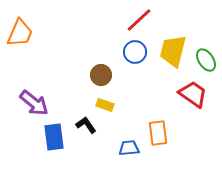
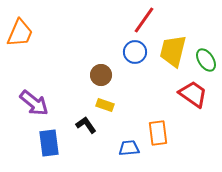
red line: moved 5 px right; rotated 12 degrees counterclockwise
blue rectangle: moved 5 px left, 6 px down
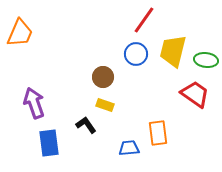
blue circle: moved 1 px right, 2 px down
green ellipse: rotated 50 degrees counterclockwise
brown circle: moved 2 px right, 2 px down
red trapezoid: moved 2 px right
purple arrow: rotated 148 degrees counterclockwise
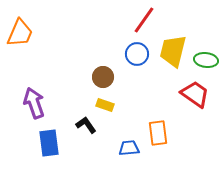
blue circle: moved 1 px right
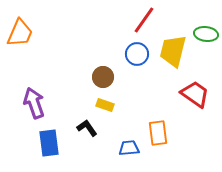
green ellipse: moved 26 px up
black L-shape: moved 1 px right, 3 px down
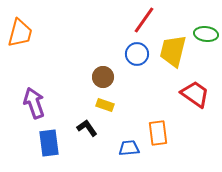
orange trapezoid: rotated 8 degrees counterclockwise
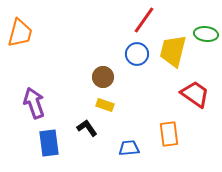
orange rectangle: moved 11 px right, 1 px down
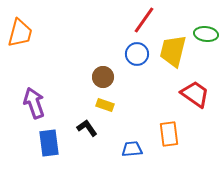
blue trapezoid: moved 3 px right, 1 px down
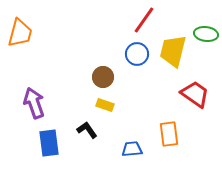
black L-shape: moved 2 px down
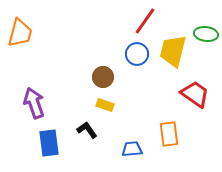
red line: moved 1 px right, 1 px down
